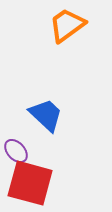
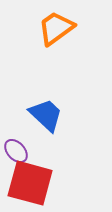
orange trapezoid: moved 11 px left, 3 px down
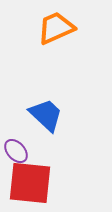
orange trapezoid: rotated 12 degrees clockwise
red square: rotated 9 degrees counterclockwise
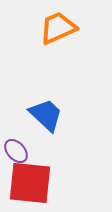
orange trapezoid: moved 2 px right
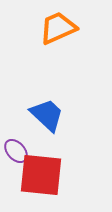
blue trapezoid: moved 1 px right
red square: moved 11 px right, 8 px up
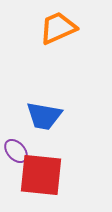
blue trapezoid: moved 3 px left, 1 px down; rotated 147 degrees clockwise
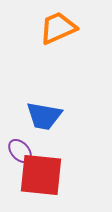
purple ellipse: moved 4 px right
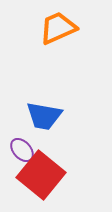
purple ellipse: moved 2 px right, 1 px up
red square: rotated 33 degrees clockwise
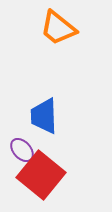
orange trapezoid: rotated 117 degrees counterclockwise
blue trapezoid: rotated 78 degrees clockwise
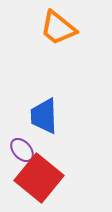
red square: moved 2 px left, 3 px down
